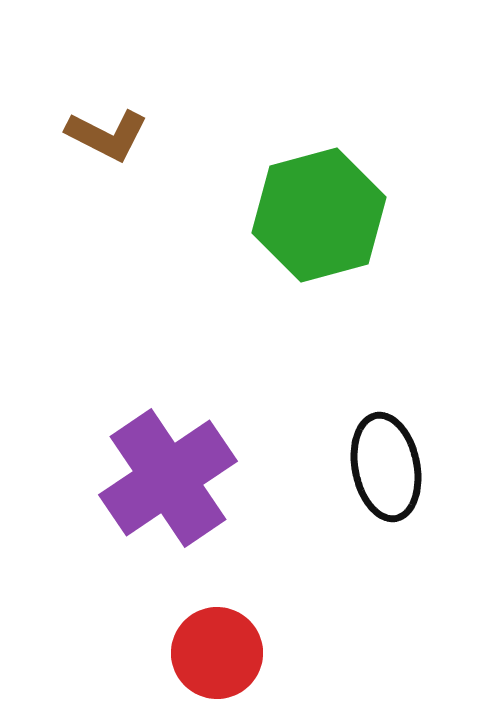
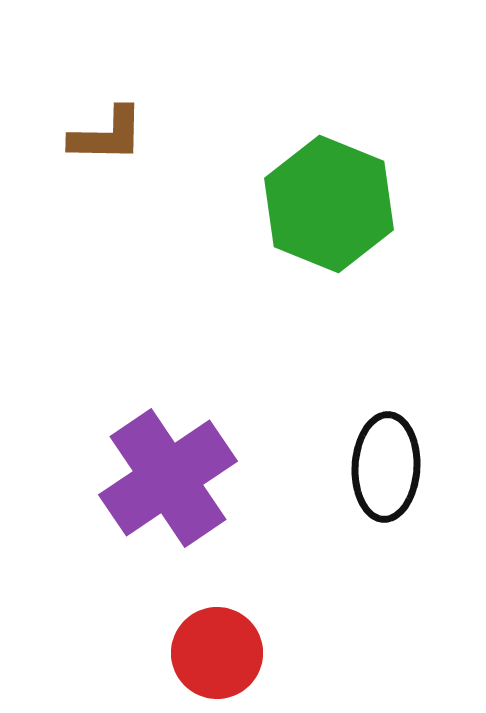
brown L-shape: rotated 26 degrees counterclockwise
green hexagon: moved 10 px right, 11 px up; rotated 23 degrees counterclockwise
black ellipse: rotated 14 degrees clockwise
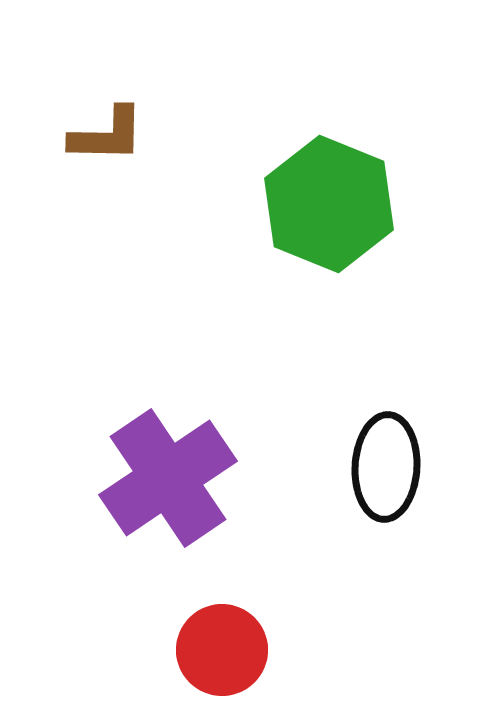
red circle: moved 5 px right, 3 px up
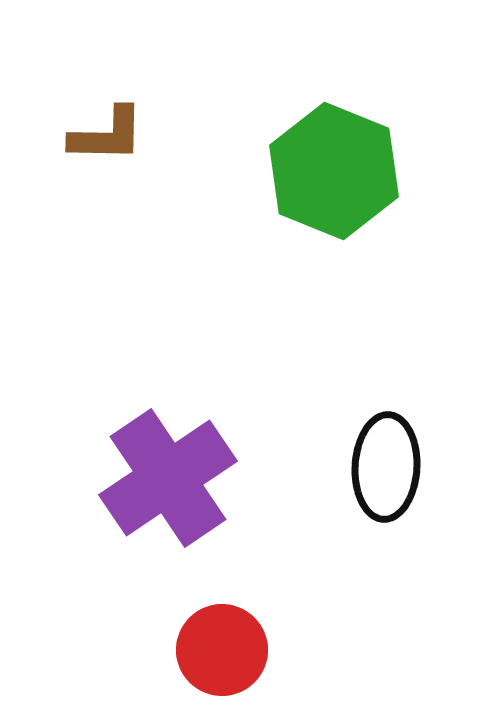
green hexagon: moved 5 px right, 33 px up
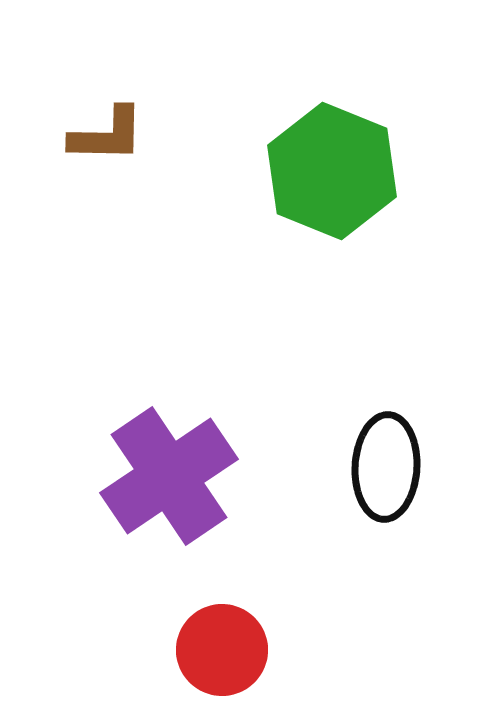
green hexagon: moved 2 px left
purple cross: moved 1 px right, 2 px up
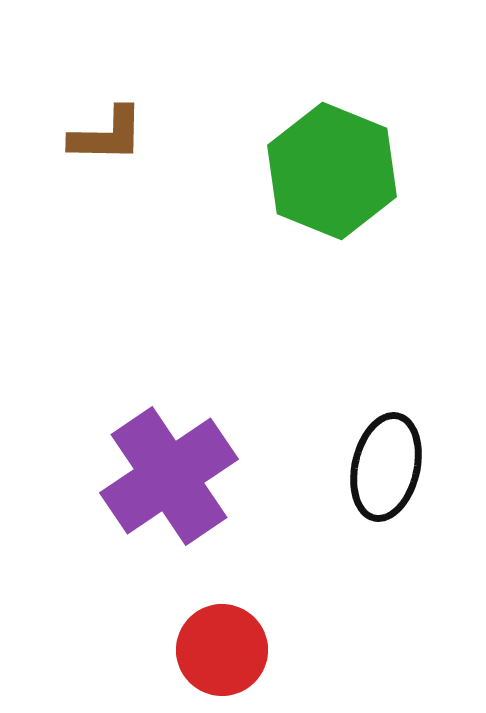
black ellipse: rotated 10 degrees clockwise
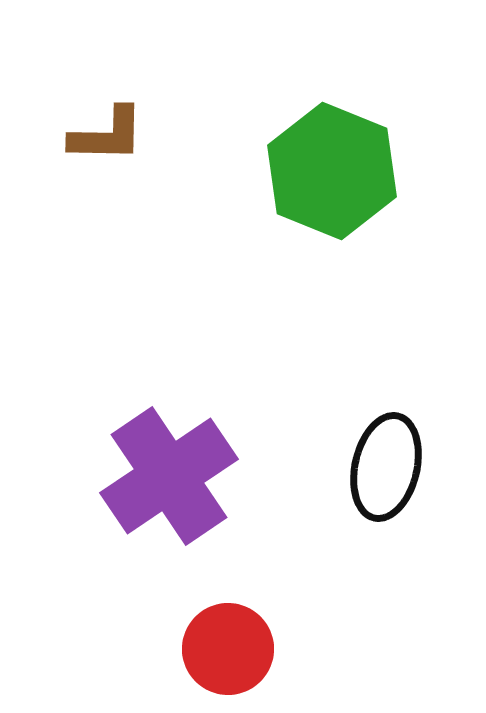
red circle: moved 6 px right, 1 px up
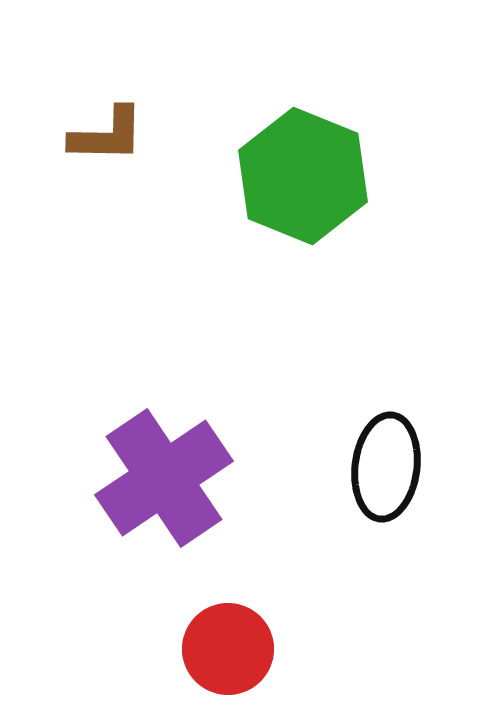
green hexagon: moved 29 px left, 5 px down
black ellipse: rotated 6 degrees counterclockwise
purple cross: moved 5 px left, 2 px down
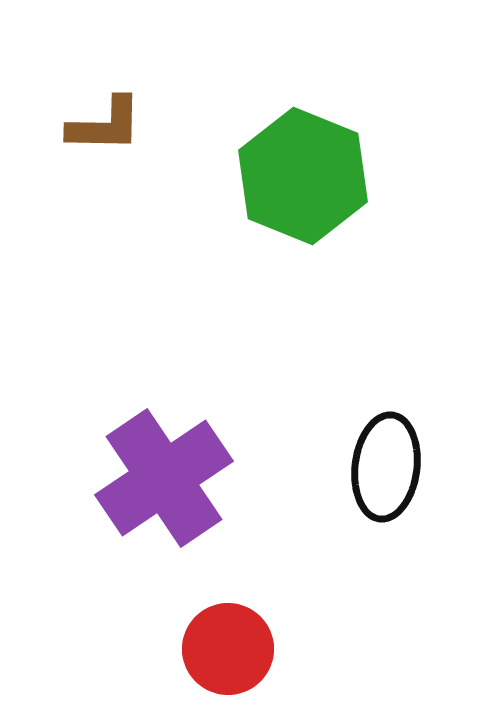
brown L-shape: moved 2 px left, 10 px up
